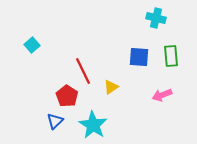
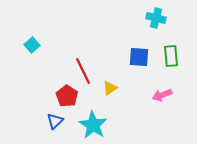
yellow triangle: moved 1 px left, 1 px down
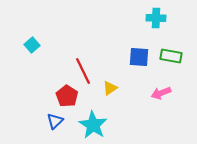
cyan cross: rotated 12 degrees counterclockwise
green rectangle: rotated 75 degrees counterclockwise
pink arrow: moved 1 px left, 2 px up
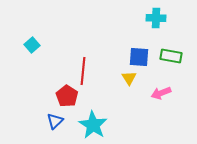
red line: rotated 32 degrees clockwise
yellow triangle: moved 19 px right, 10 px up; rotated 28 degrees counterclockwise
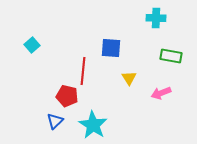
blue square: moved 28 px left, 9 px up
red pentagon: rotated 20 degrees counterclockwise
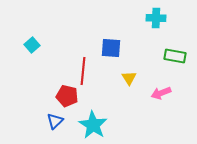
green rectangle: moved 4 px right
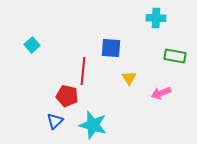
cyan star: rotated 16 degrees counterclockwise
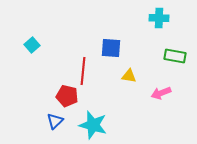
cyan cross: moved 3 px right
yellow triangle: moved 2 px up; rotated 49 degrees counterclockwise
